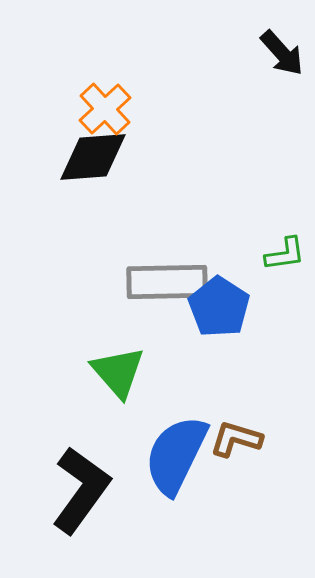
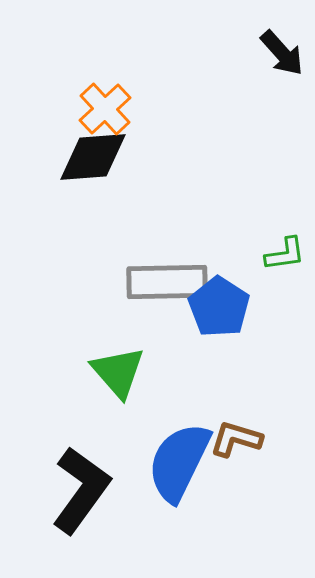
blue semicircle: moved 3 px right, 7 px down
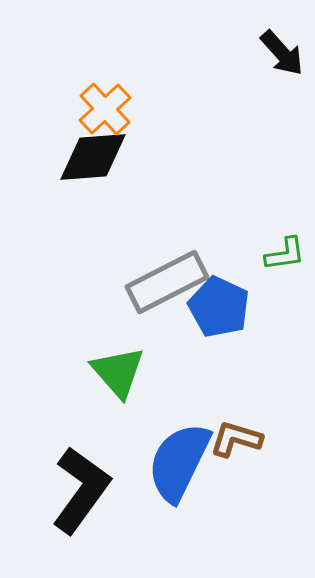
gray rectangle: rotated 26 degrees counterclockwise
blue pentagon: rotated 8 degrees counterclockwise
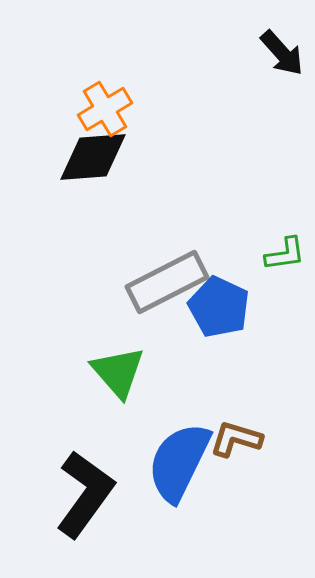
orange cross: rotated 12 degrees clockwise
black L-shape: moved 4 px right, 4 px down
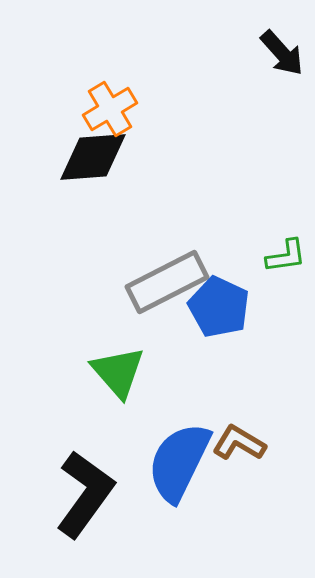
orange cross: moved 5 px right
green L-shape: moved 1 px right, 2 px down
brown L-shape: moved 3 px right, 4 px down; rotated 14 degrees clockwise
